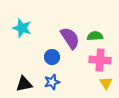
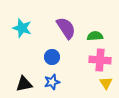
purple semicircle: moved 4 px left, 10 px up
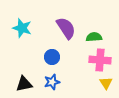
green semicircle: moved 1 px left, 1 px down
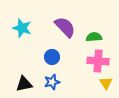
purple semicircle: moved 1 px left, 1 px up; rotated 10 degrees counterclockwise
pink cross: moved 2 px left, 1 px down
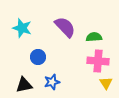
blue circle: moved 14 px left
black triangle: moved 1 px down
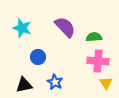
blue star: moved 3 px right; rotated 28 degrees counterclockwise
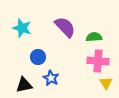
blue star: moved 4 px left, 4 px up
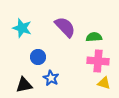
yellow triangle: moved 2 px left; rotated 40 degrees counterclockwise
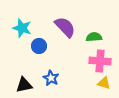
blue circle: moved 1 px right, 11 px up
pink cross: moved 2 px right
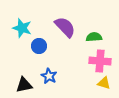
blue star: moved 2 px left, 2 px up
